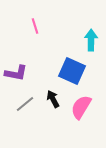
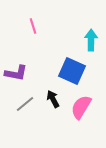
pink line: moved 2 px left
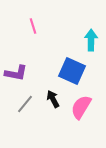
gray line: rotated 12 degrees counterclockwise
